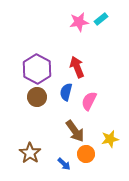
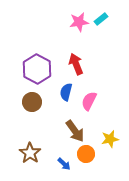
red arrow: moved 1 px left, 3 px up
brown circle: moved 5 px left, 5 px down
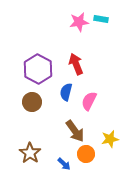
cyan rectangle: rotated 48 degrees clockwise
purple hexagon: moved 1 px right
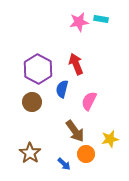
blue semicircle: moved 4 px left, 3 px up
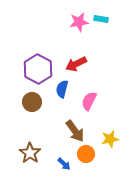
red arrow: rotated 95 degrees counterclockwise
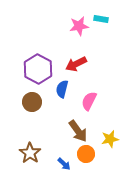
pink star: moved 4 px down
brown arrow: moved 3 px right
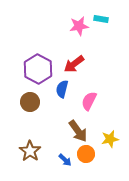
red arrow: moved 2 px left; rotated 10 degrees counterclockwise
brown circle: moved 2 px left
brown star: moved 2 px up
blue arrow: moved 1 px right, 4 px up
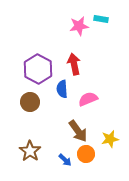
red arrow: rotated 115 degrees clockwise
blue semicircle: rotated 18 degrees counterclockwise
pink semicircle: moved 1 px left, 2 px up; rotated 42 degrees clockwise
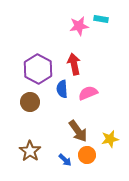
pink semicircle: moved 6 px up
orange circle: moved 1 px right, 1 px down
